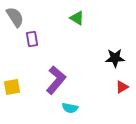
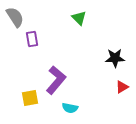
green triangle: moved 2 px right; rotated 14 degrees clockwise
yellow square: moved 18 px right, 11 px down
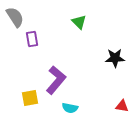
green triangle: moved 4 px down
red triangle: moved 19 px down; rotated 40 degrees clockwise
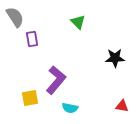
green triangle: moved 1 px left
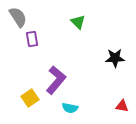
gray semicircle: moved 3 px right
yellow square: rotated 24 degrees counterclockwise
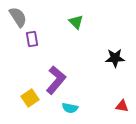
green triangle: moved 2 px left
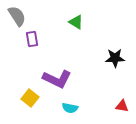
gray semicircle: moved 1 px left, 1 px up
green triangle: rotated 14 degrees counterclockwise
purple L-shape: moved 1 px right, 1 px up; rotated 76 degrees clockwise
yellow square: rotated 18 degrees counterclockwise
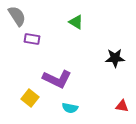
purple rectangle: rotated 70 degrees counterclockwise
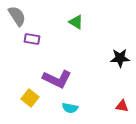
black star: moved 5 px right
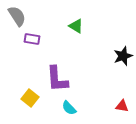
green triangle: moved 4 px down
black star: moved 3 px right, 2 px up; rotated 18 degrees counterclockwise
purple L-shape: rotated 60 degrees clockwise
cyan semicircle: moved 1 px left; rotated 35 degrees clockwise
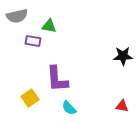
gray semicircle: rotated 110 degrees clockwise
green triangle: moved 27 px left; rotated 21 degrees counterclockwise
purple rectangle: moved 1 px right, 2 px down
black star: rotated 18 degrees clockwise
yellow square: rotated 18 degrees clockwise
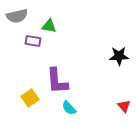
black star: moved 4 px left
purple L-shape: moved 2 px down
red triangle: moved 2 px right; rotated 40 degrees clockwise
